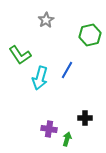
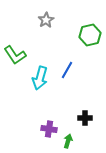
green L-shape: moved 5 px left
green arrow: moved 1 px right, 2 px down
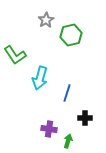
green hexagon: moved 19 px left
blue line: moved 23 px down; rotated 12 degrees counterclockwise
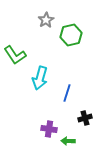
black cross: rotated 16 degrees counterclockwise
green arrow: rotated 104 degrees counterclockwise
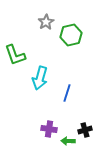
gray star: moved 2 px down
green L-shape: rotated 15 degrees clockwise
black cross: moved 12 px down
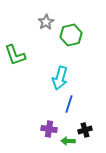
cyan arrow: moved 20 px right
blue line: moved 2 px right, 11 px down
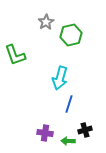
purple cross: moved 4 px left, 4 px down
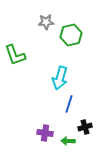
gray star: rotated 28 degrees clockwise
black cross: moved 3 px up
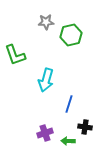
cyan arrow: moved 14 px left, 2 px down
black cross: rotated 24 degrees clockwise
purple cross: rotated 28 degrees counterclockwise
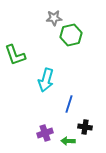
gray star: moved 8 px right, 4 px up
